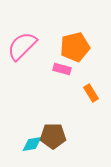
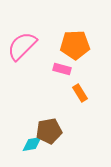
orange pentagon: moved 2 px up; rotated 12 degrees clockwise
orange rectangle: moved 11 px left
brown pentagon: moved 4 px left, 5 px up; rotated 10 degrees counterclockwise
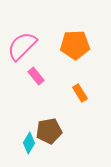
pink rectangle: moved 26 px left, 7 px down; rotated 36 degrees clockwise
cyan diamond: moved 3 px left, 1 px up; rotated 50 degrees counterclockwise
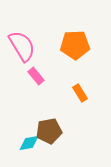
pink semicircle: rotated 104 degrees clockwise
cyan diamond: rotated 50 degrees clockwise
